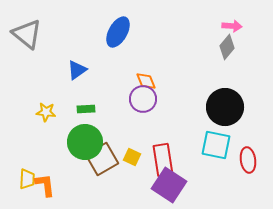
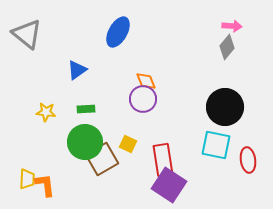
yellow square: moved 4 px left, 13 px up
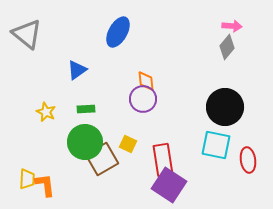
orange diamond: rotated 15 degrees clockwise
yellow star: rotated 18 degrees clockwise
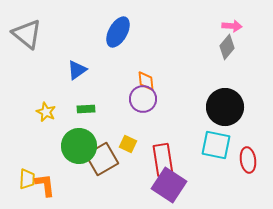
green circle: moved 6 px left, 4 px down
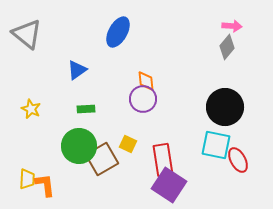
yellow star: moved 15 px left, 3 px up
red ellipse: moved 10 px left; rotated 20 degrees counterclockwise
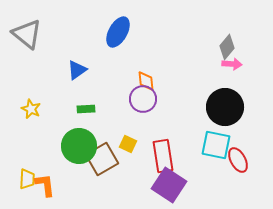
pink arrow: moved 38 px down
red rectangle: moved 4 px up
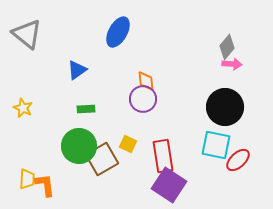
yellow star: moved 8 px left, 1 px up
red ellipse: rotated 75 degrees clockwise
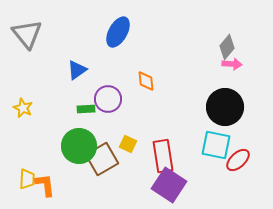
gray triangle: rotated 12 degrees clockwise
purple circle: moved 35 px left
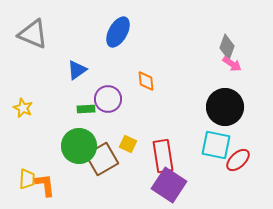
gray triangle: moved 6 px right; rotated 28 degrees counterclockwise
gray diamond: rotated 20 degrees counterclockwise
pink arrow: rotated 30 degrees clockwise
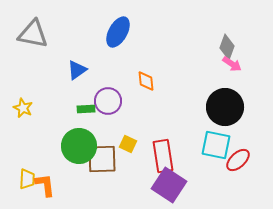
gray triangle: rotated 12 degrees counterclockwise
purple circle: moved 2 px down
brown square: rotated 28 degrees clockwise
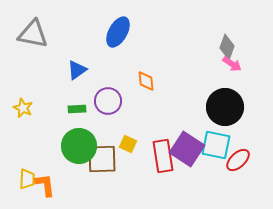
green rectangle: moved 9 px left
purple square: moved 18 px right, 36 px up
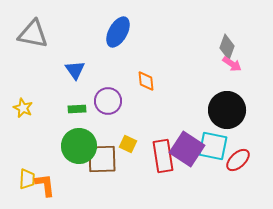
blue triangle: moved 2 px left; rotated 30 degrees counterclockwise
black circle: moved 2 px right, 3 px down
cyan square: moved 3 px left, 1 px down
